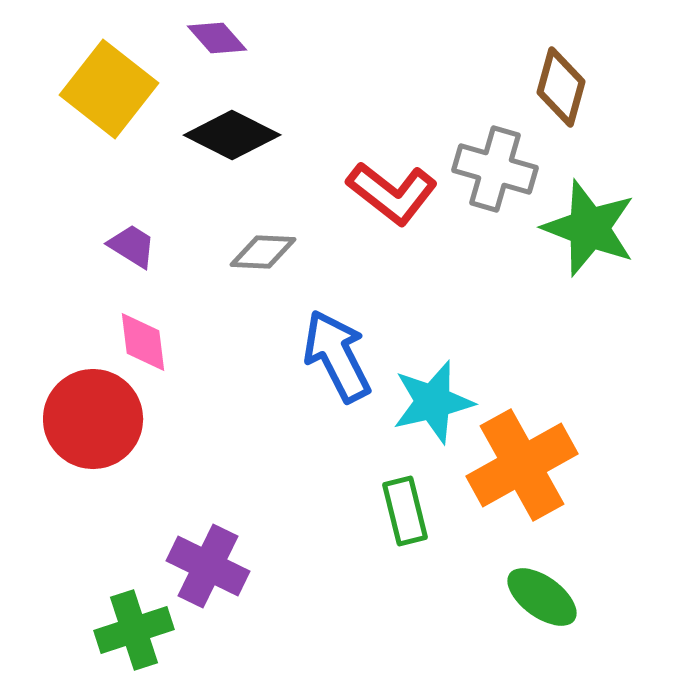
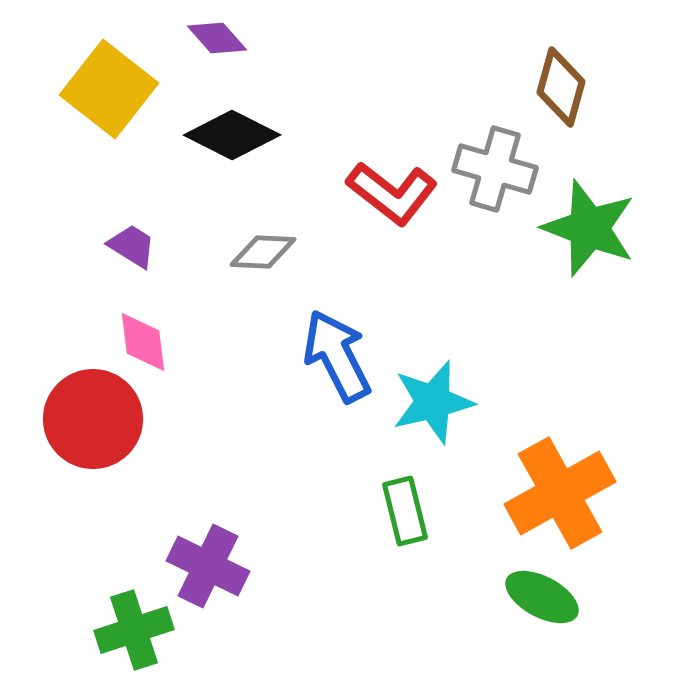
orange cross: moved 38 px right, 28 px down
green ellipse: rotated 8 degrees counterclockwise
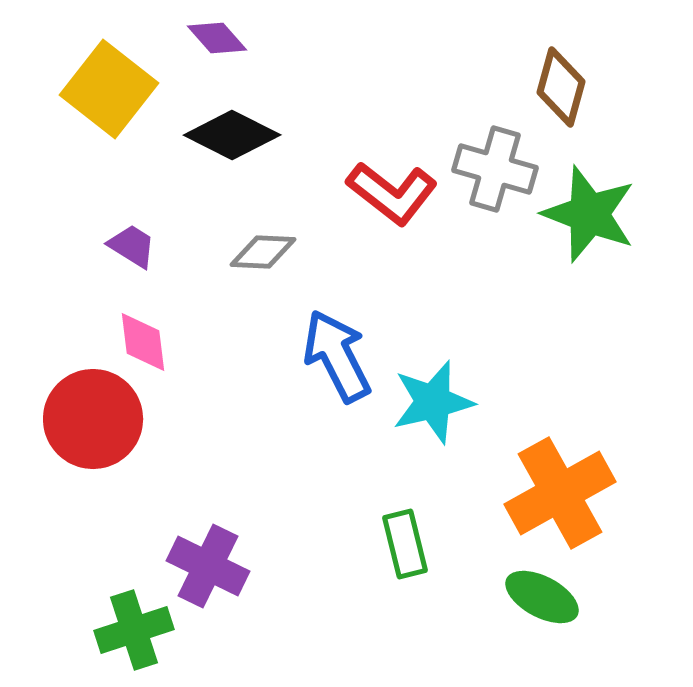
green star: moved 14 px up
green rectangle: moved 33 px down
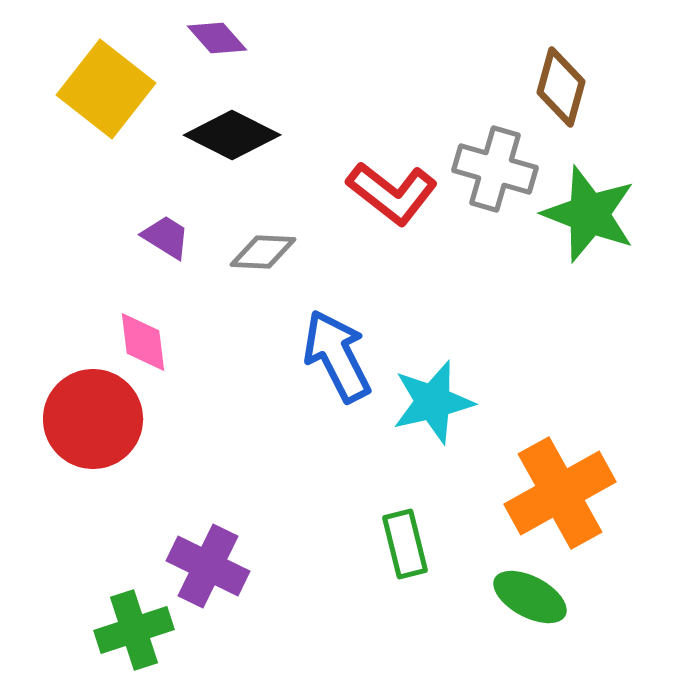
yellow square: moved 3 px left
purple trapezoid: moved 34 px right, 9 px up
green ellipse: moved 12 px left
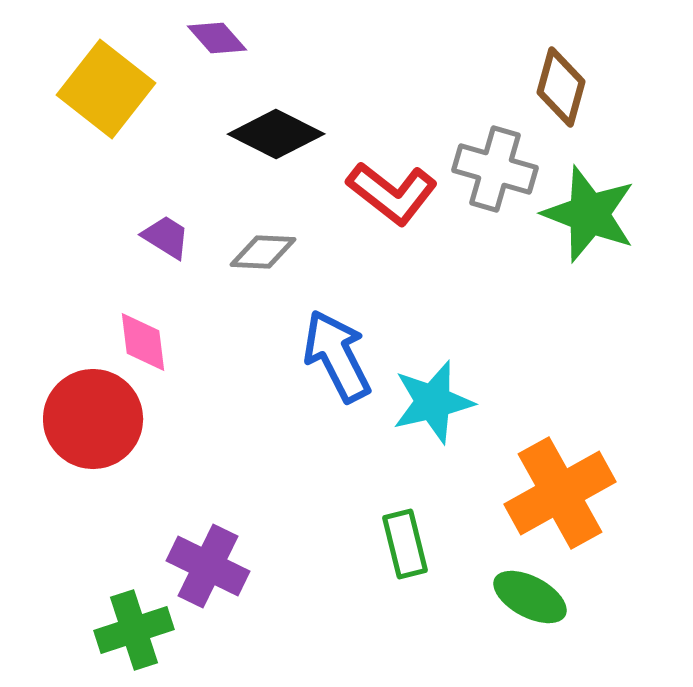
black diamond: moved 44 px right, 1 px up
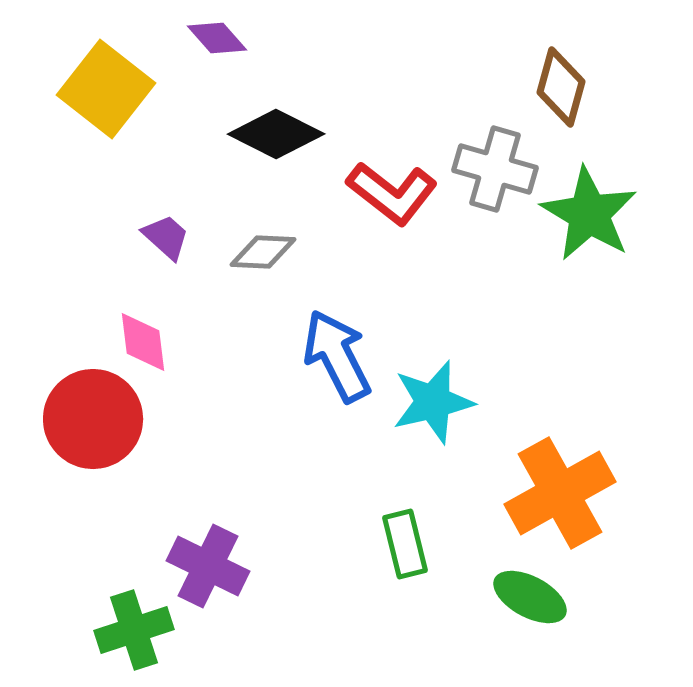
green star: rotated 10 degrees clockwise
purple trapezoid: rotated 10 degrees clockwise
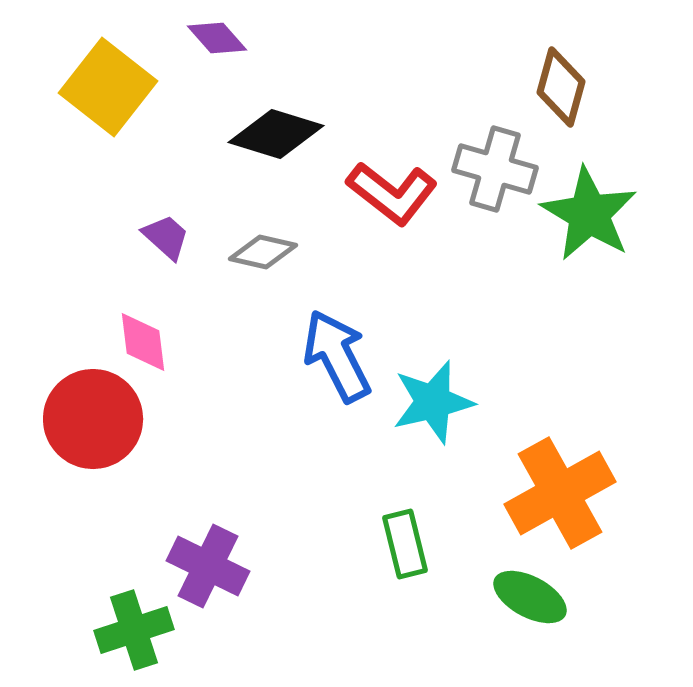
yellow square: moved 2 px right, 2 px up
black diamond: rotated 10 degrees counterclockwise
gray diamond: rotated 10 degrees clockwise
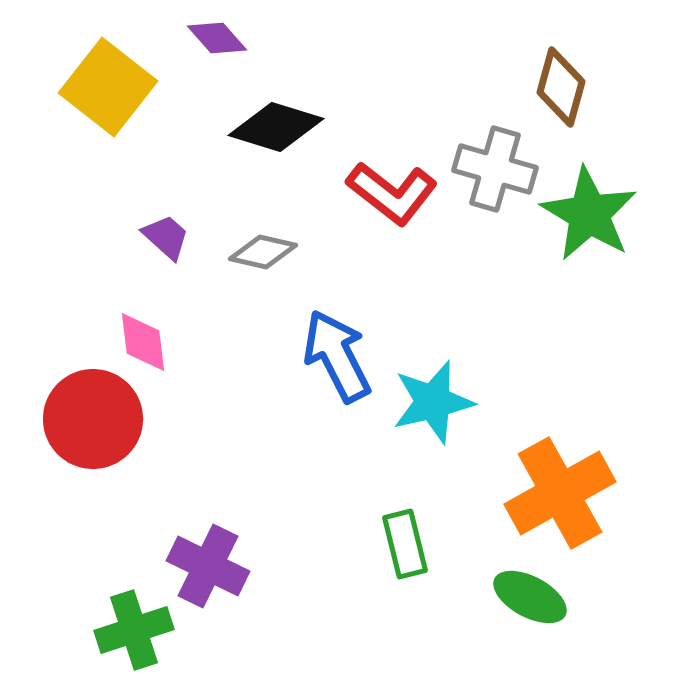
black diamond: moved 7 px up
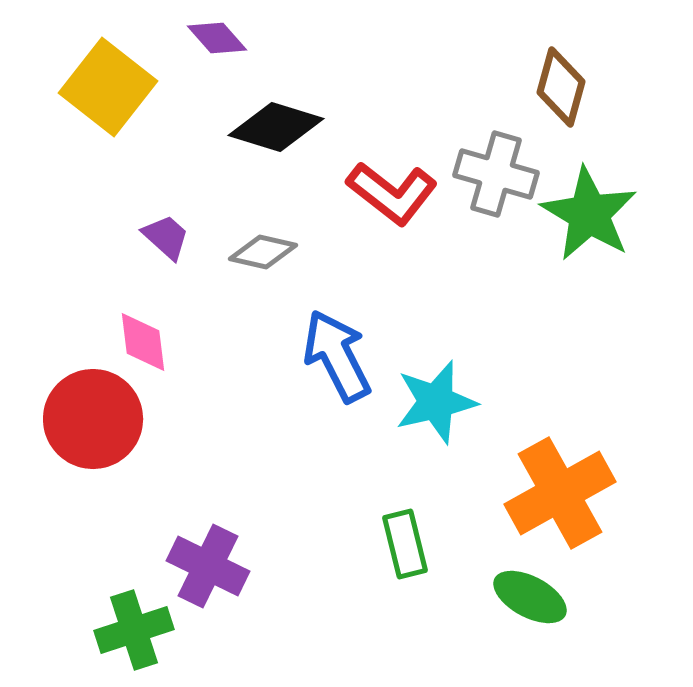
gray cross: moved 1 px right, 5 px down
cyan star: moved 3 px right
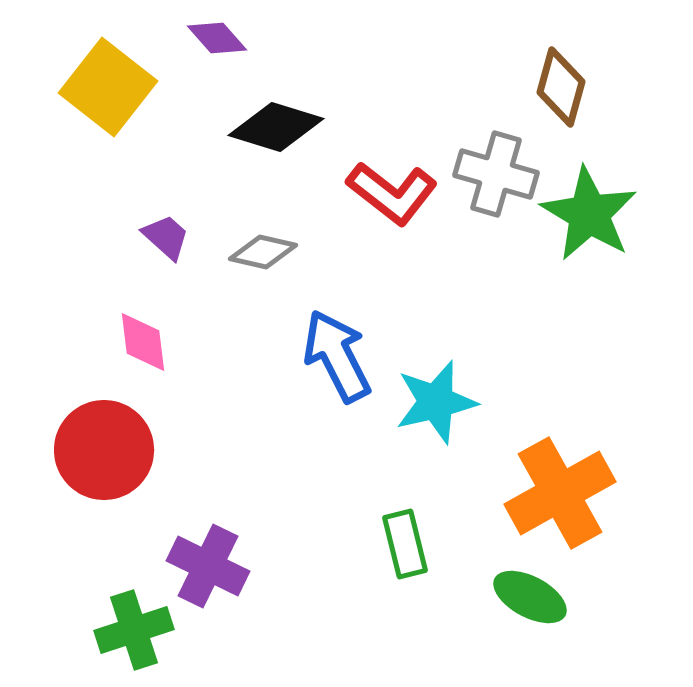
red circle: moved 11 px right, 31 px down
